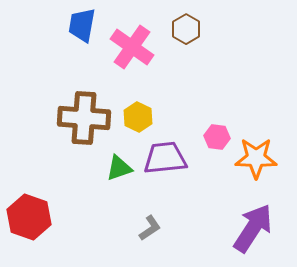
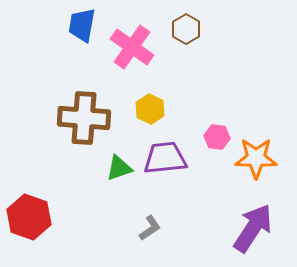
yellow hexagon: moved 12 px right, 8 px up
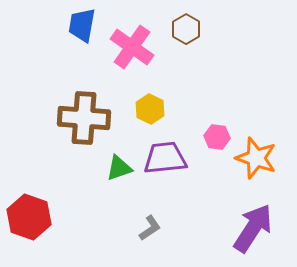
orange star: rotated 18 degrees clockwise
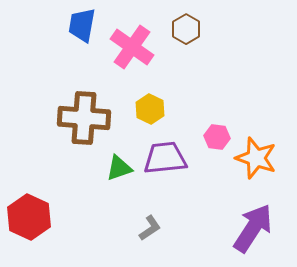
red hexagon: rotated 6 degrees clockwise
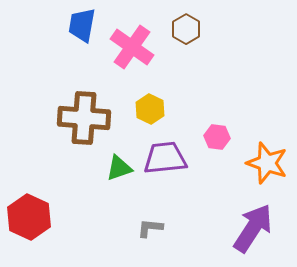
orange star: moved 11 px right, 5 px down
gray L-shape: rotated 140 degrees counterclockwise
